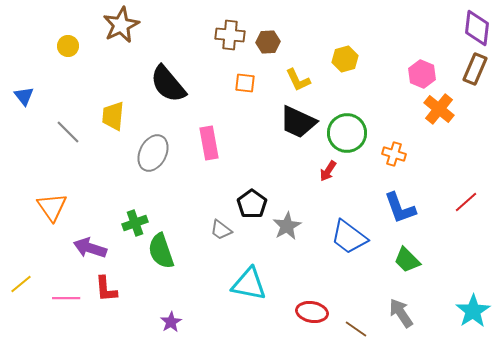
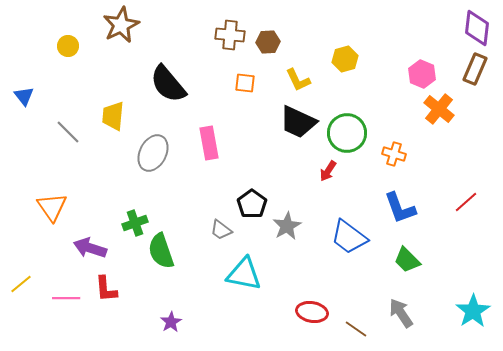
cyan triangle at (249, 284): moved 5 px left, 10 px up
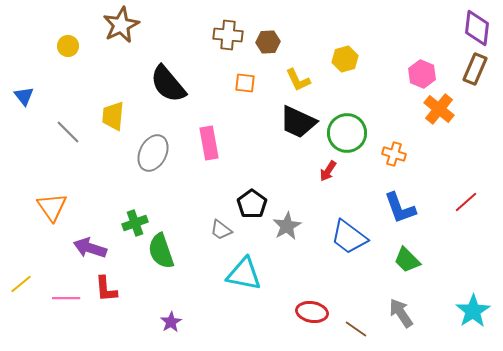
brown cross at (230, 35): moved 2 px left
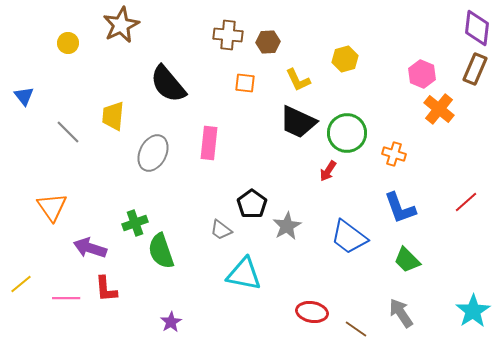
yellow circle at (68, 46): moved 3 px up
pink rectangle at (209, 143): rotated 16 degrees clockwise
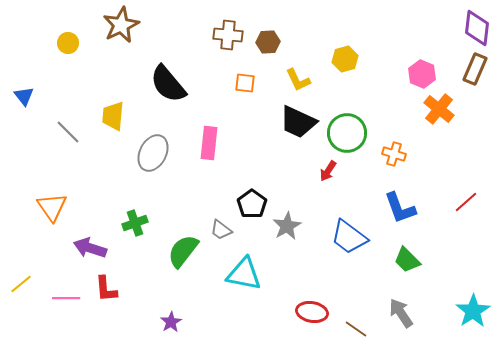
green semicircle at (161, 251): moved 22 px right; rotated 57 degrees clockwise
